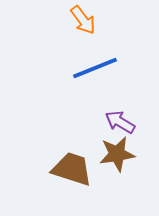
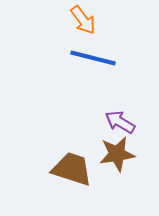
blue line: moved 2 px left, 10 px up; rotated 36 degrees clockwise
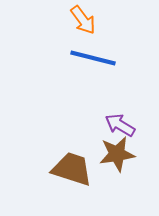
purple arrow: moved 3 px down
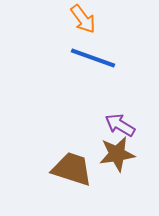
orange arrow: moved 1 px up
blue line: rotated 6 degrees clockwise
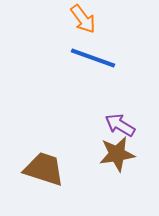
brown trapezoid: moved 28 px left
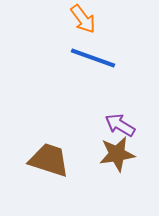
brown trapezoid: moved 5 px right, 9 px up
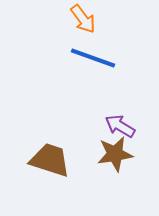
purple arrow: moved 1 px down
brown star: moved 2 px left
brown trapezoid: moved 1 px right
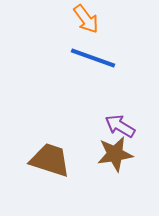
orange arrow: moved 3 px right
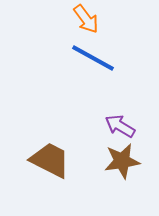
blue line: rotated 9 degrees clockwise
brown star: moved 7 px right, 7 px down
brown trapezoid: rotated 9 degrees clockwise
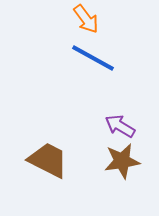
brown trapezoid: moved 2 px left
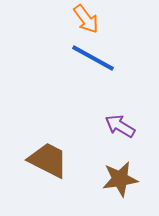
brown star: moved 2 px left, 18 px down
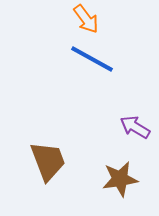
blue line: moved 1 px left, 1 px down
purple arrow: moved 15 px right, 1 px down
brown trapezoid: moved 1 px down; rotated 42 degrees clockwise
